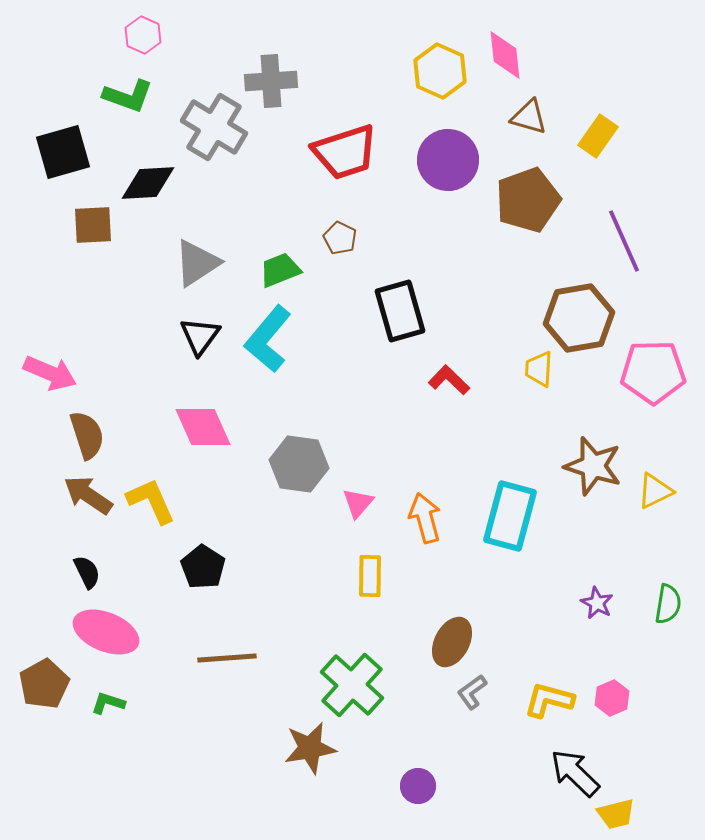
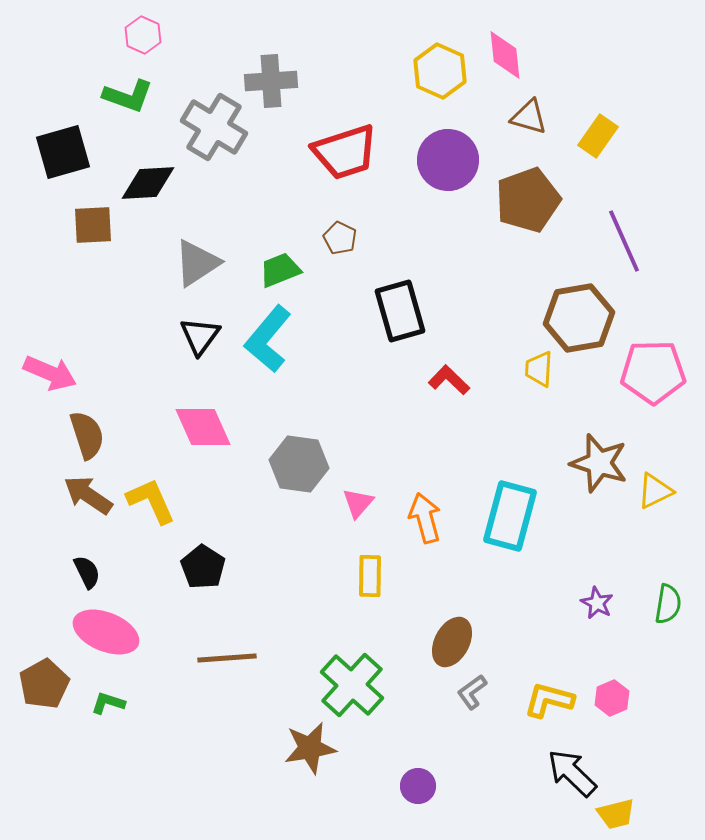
brown star at (593, 466): moved 6 px right, 3 px up
black arrow at (575, 773): moved 3 px left
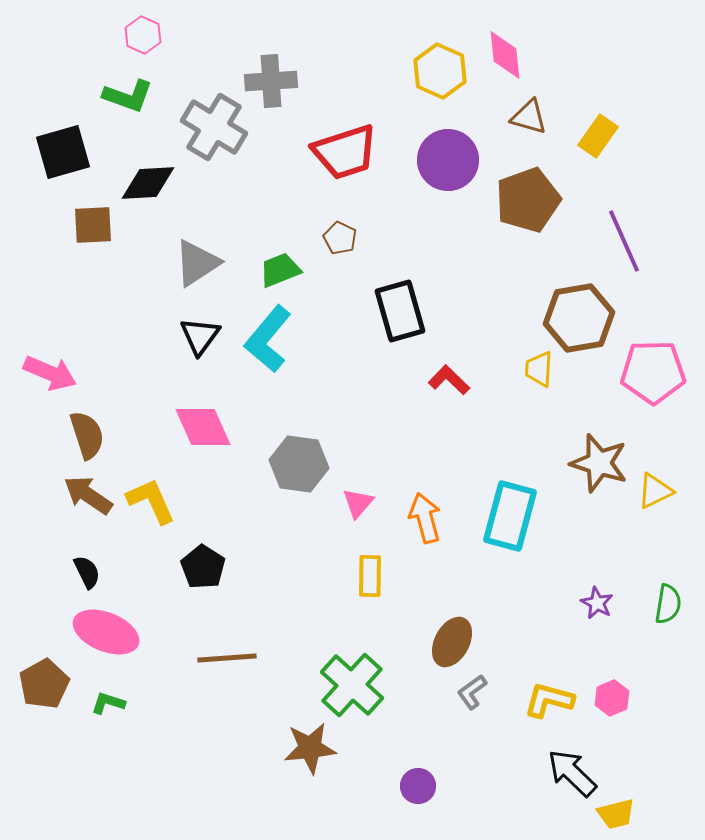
brown star at (310, 748): rotated 4 degrees clockwise
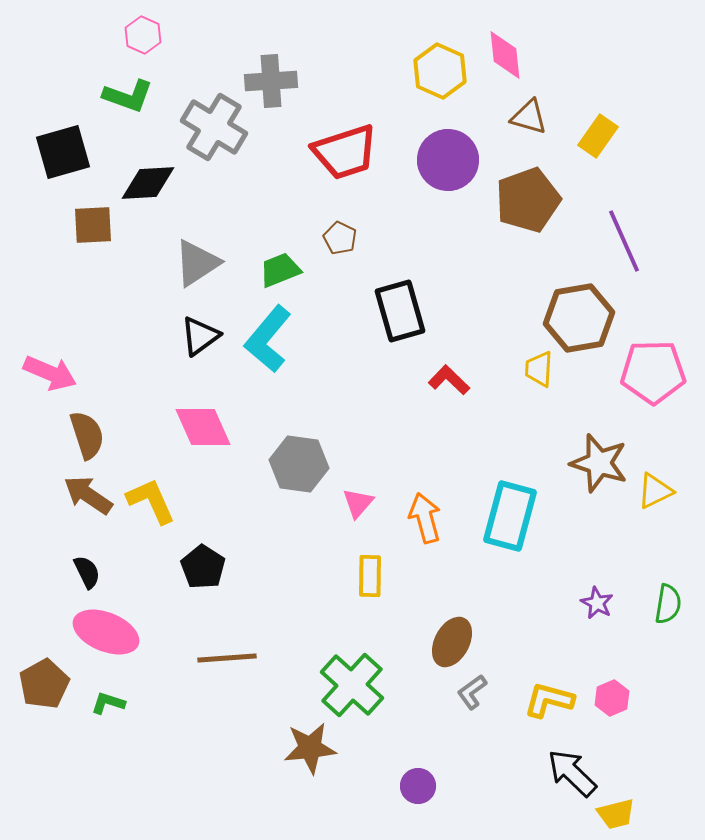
black triangle at (200, 336): rotated 18 degrees clockwise
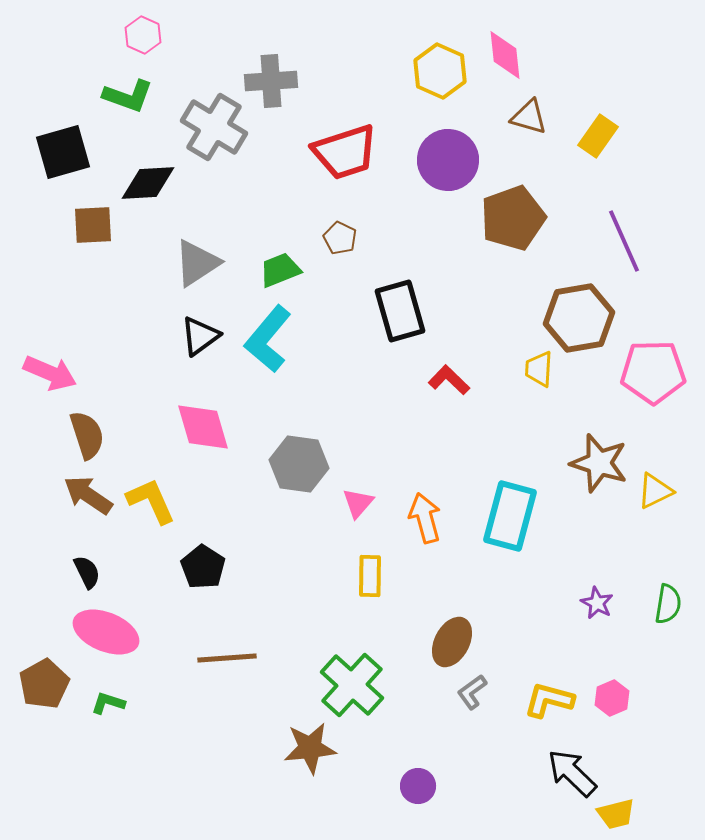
brown pentagon at (528, 200): moved 15 px left, 18 px down
pink diamond at (203, 427): rotated 8 degrees clockwise
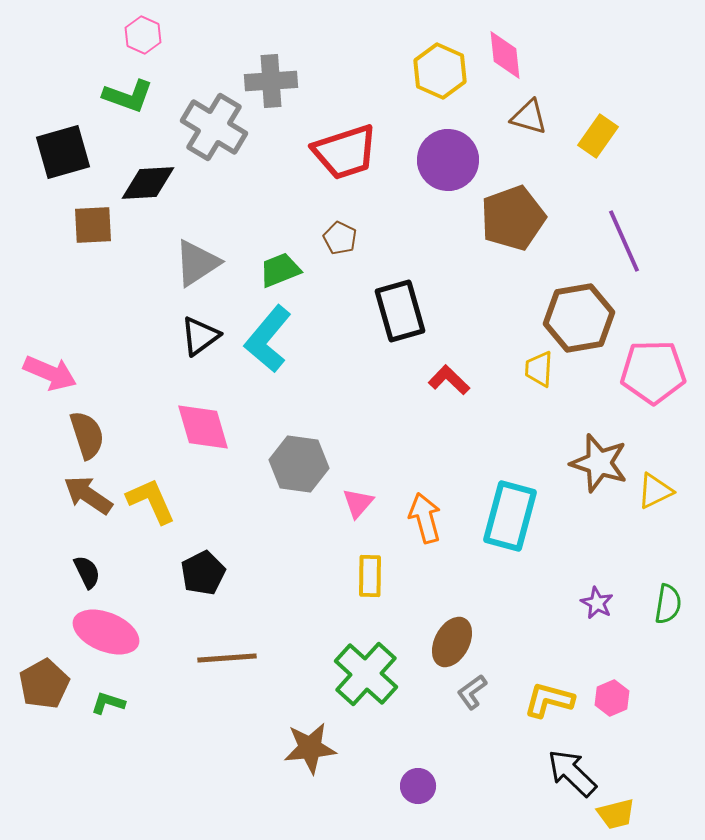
black pentagon at (203, 567): moved 6 px down; rotated 12 degrees clockwise
green cross at (352, 685): moved 14 px right, 11 px up
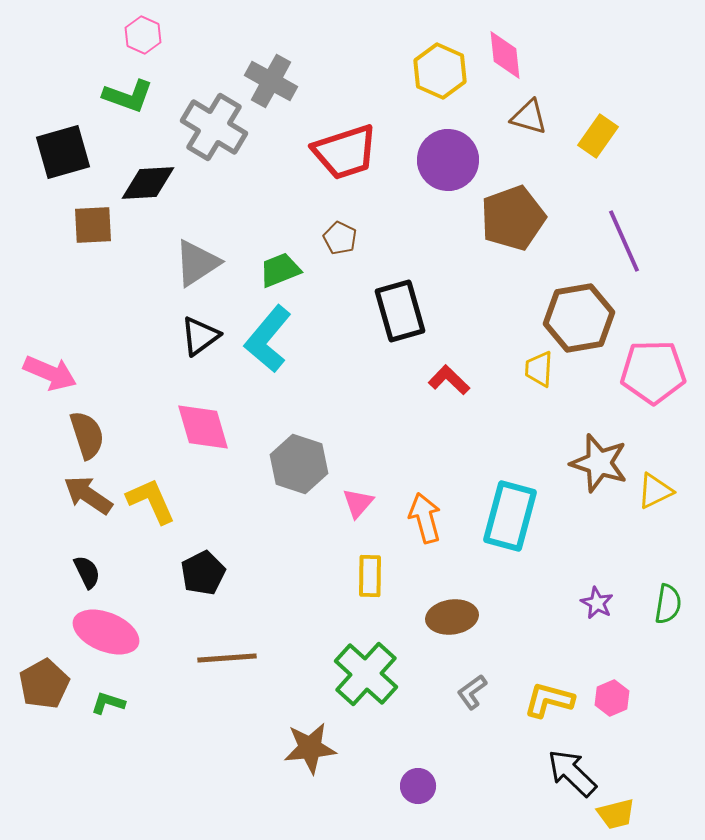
gray cross at (271, 81): rotated 33 degrees clockwise
gray hexagon at (299, 464): rotated 10 degrees clockwise
brown ellipse at (452, 642): moved 25 px up; rotated 54 degrees clockwise
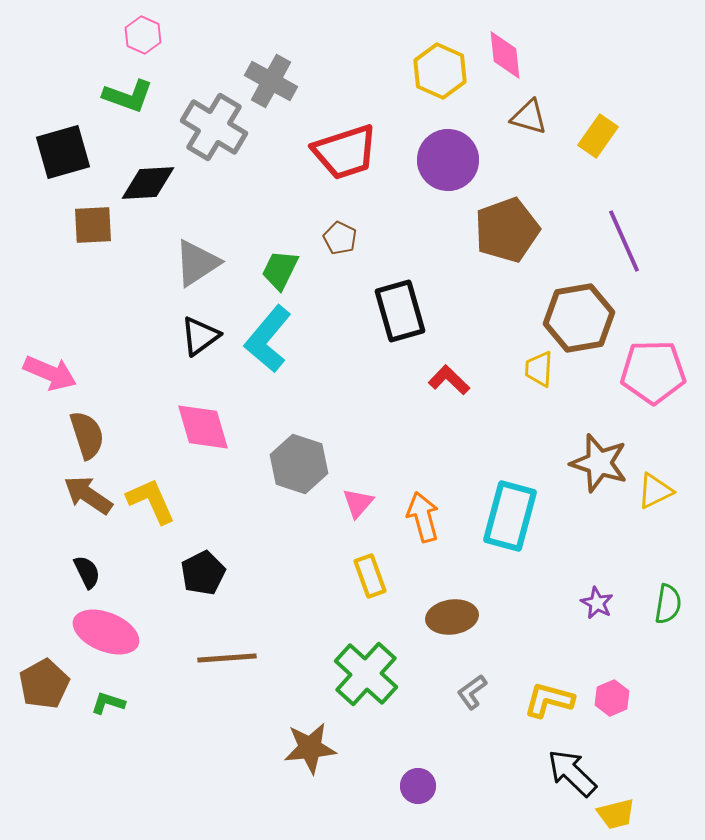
brown pentagon at (513, 218): moved 6 px left, 12 px down
green trapezoid at (280, 270): rotated 42 degrees counterclockwise
orange arrow at (425, 518): moved 2 px left, 1 px up
yellow rectangle at (370, 576): rotated 21 degrees counterclockwise
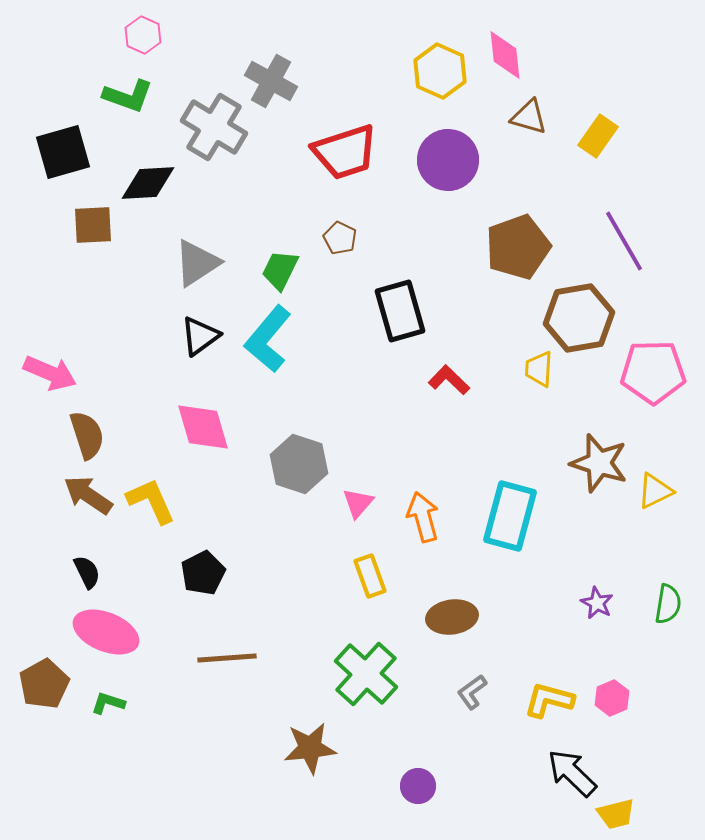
brown pentagon at (507, 230): moved 11 px right, 17 px down
purple line at (624, 241): rotated 6 degrees counterclockwise
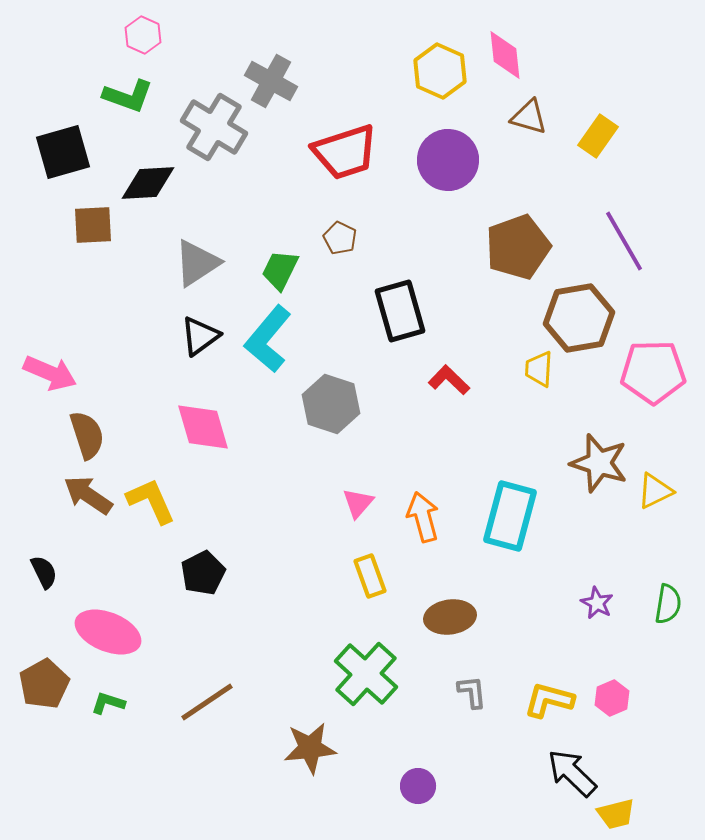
gray hexagon at (299, 464): moved 32 px right, 60 px up
black semicircle at (87, 572): moved 43 px left
brown ellipse at (452, 617): moved 2 px left
pink ellipse at (106, 632): moved 2 px right
brown line at (227, 658): moved 20 px left, 44 px down; rotated 30 degrees counterclockwise
gray L-shape at (472, 692): rotated 120 degrees clockwise
